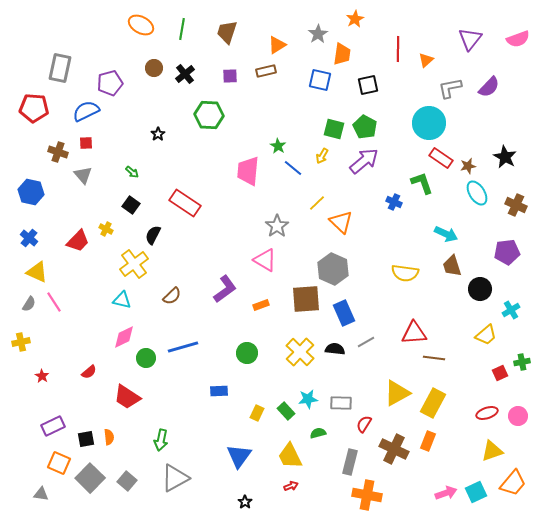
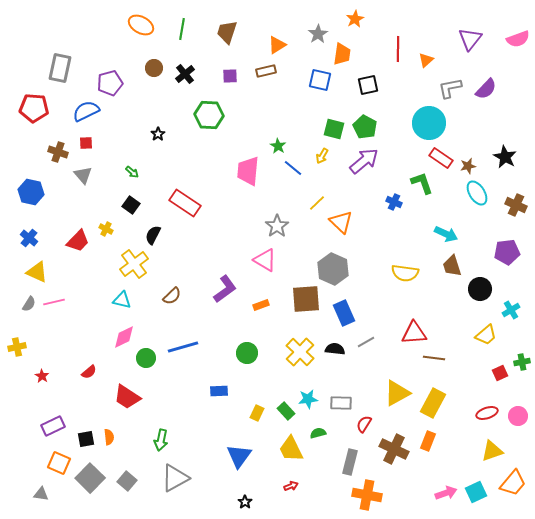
purple semicircle at (489, 87): moved 3 px left, 2 px down
pink line at (54, 302): rotated 70 degrees counterclockwise
yellow cross at (21, 342): moved 4 px left, 5 px down
yellow trapezoid at (290, 456): moved 1 px right, 7 px up
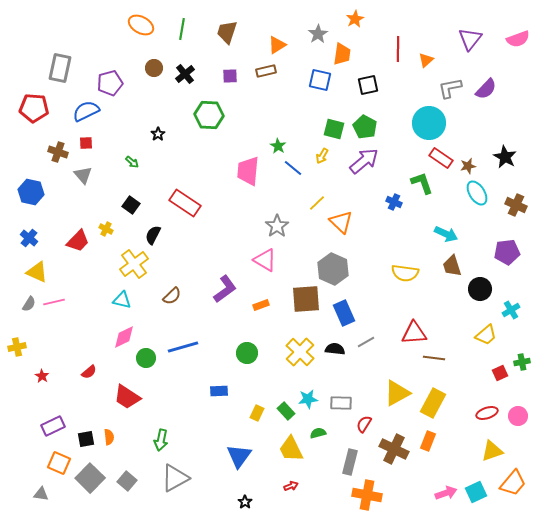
green arrow at (132, 172): moved 10 px up
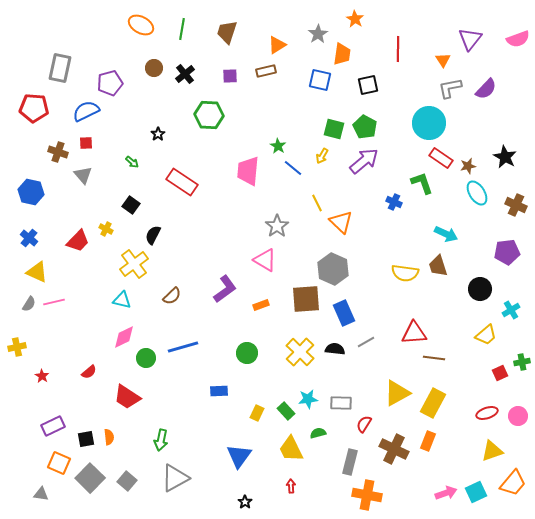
orange star at (355, 19): rotated 12 degrees counterclockwise
orange triangle at (426, 60): moved 17 px right; rotated 21 degrees counterclockwise
red rectangle at (185, 203): moved 3 px left, 21 px up
yellow line at (317, 203): rotated 72 degrees counterclockwise
brown trapezoid at (452, 266): moved 14 px left
red arrow at (291, 486): rotated 72 degrees counterclockwise
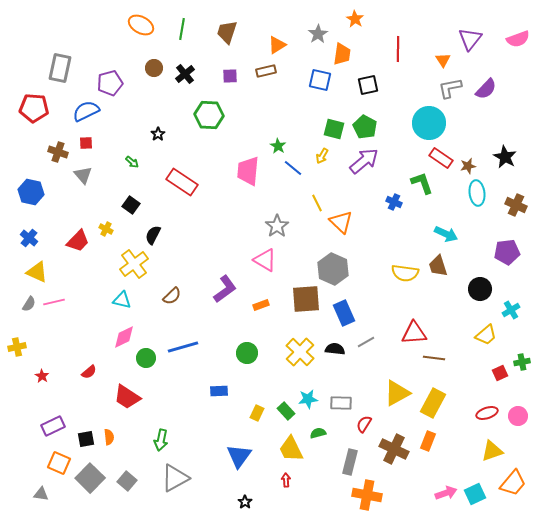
cyan ellipse at (477, 193): rotated 25 degrees clockwise
red arrow at (291, 486): moved 5 px left, 6 px up
cyan square at (476, 492): moved 1 px left, 2 px down
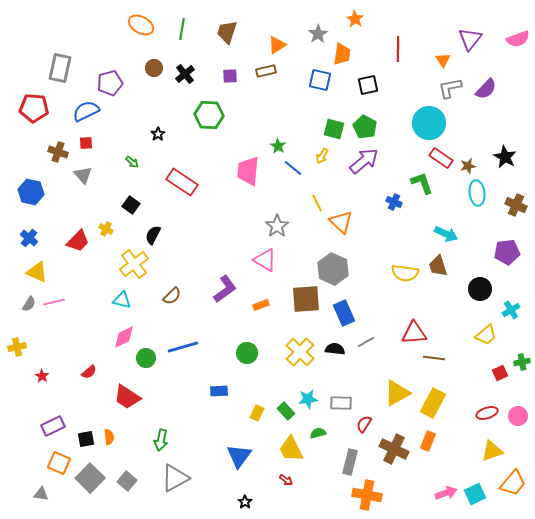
red arrow at (286, 480): rotated 128 degrees clockwise
